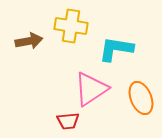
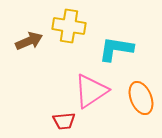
yellow cross: moved 2 px left
brown arrow: rotated 12 degrees counterclockwise
pink triangle: moved 2 px down
red trapezoid: moved 4 px left
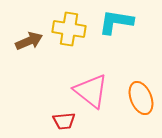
yellow cross: moved 3 px down
cyan L-shape: moved 27 px up
pink triangle: rotated 48 degrees counterclockwise
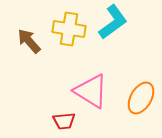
cyan L-shape: moved 3 px left; rotated 135 degrees clockwise
brown arrow: rotated 108 degrees counterclockwise
pink triangle: rotated 6 degrees counterclockwise
orange ellipse: rotated 52 degrees clockwise
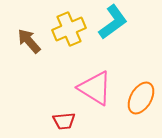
yellow cross: rotated 32 degrees counterclockwise
pink triangle: moved 4 px right, 3 px up
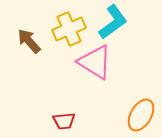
pink triangle: moved 26 px up
orange ellipse: moved 17 px down
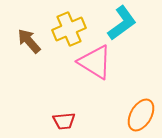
cyan L-shape: moved 9 px right, 1 px down
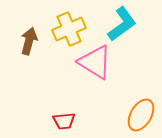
cyan L-shape: moved 1 px down
brown arrow: rotated 56 degrees clockwise
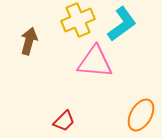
yellow cross: moved 9 px right, 9 px up
pink triangle: rotated 27 degrees counterclockwise
red trapezoid: rotated 40 degrees counterclockwise
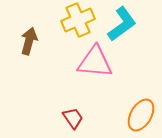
red trapezoid: moved 9 px right, 3 px up; rotated 80 degrees counterclockwise
